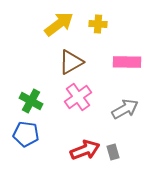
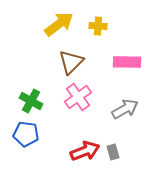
yellow cross: moved 2 px down
brown triangle: rotated 16 degrees counterclockwise
red arrow: moved 1 px down
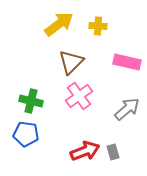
pink rectangle: rotated 12 degrees clockwise
pink cross: moved 1 px right, 1 px up
green cross: rotated 15 degrees counterclockwise
gray arrow: moved 2 px right; rotated 12 degrees counterclockwise
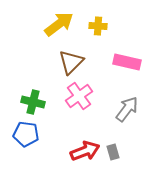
green cross: moved 2 px right, 1 px down
gray arrow: rotated 12 degrees counterclockwise
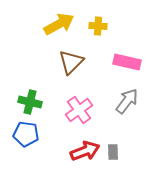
yellow arrow: rotated 8 degrees clockwise
pink cross: moved 14 px down
green cross: moved 3 px left
gray arrow: moved 8 px up
gray rectangle: rotated 14 degrees clockwise
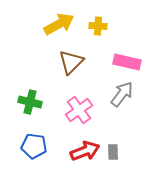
gray arrow: moved 5 px left, 7 px up
blue pentagon: moved 8 px right, 12 px down
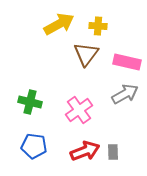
brown triangle: moved 15 px right, 8 px up; rotated 8 degrees counterclockwise
gray arrow: moved 3 px right; rotated 24 degrees clockwise
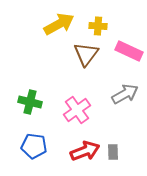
pink rectangle: moved 2 px right, 11 px up; rotated 12 degrees clockwise
pink cross: moved 2 px left
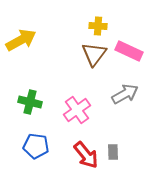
yellow arrow: moved 38 px left, 16 px down
brown triangle: moved 8 px right
blue pentagon: moved 2 px right
red arrow: moved 1 px right, 4 px down; rotated 72 degrees clockwise
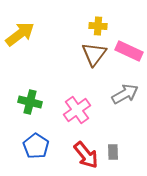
yellow arrow: moved 1 px left, 6 px up; rotated 8 degrees counterclockwise
blue pentagon: rotated 25 degrees clockwise
